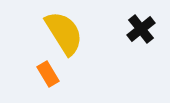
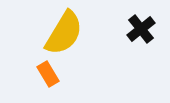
yellow semicircle: rotated 63 degrees clockwise
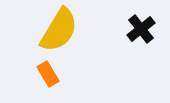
yellow semicircle: moved 5 px left, 3 px up
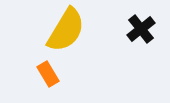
yellow semicircle: moved 7 px right
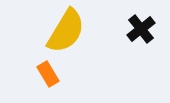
yellow semicircle: moved 1 px down
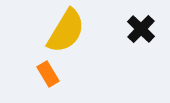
black cross: rotated 8 degrees counterclockwise
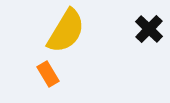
black cross: moved 8 px right
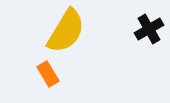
black cross: rotated 16 degrees clockwise
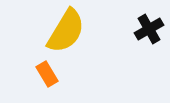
orange rectangle: moved 1 px left
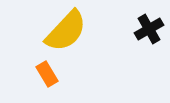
yellow semicircle: rotated 12 degrees clockwise
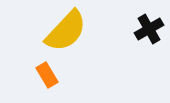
orange rectangle: moved 1 px down
